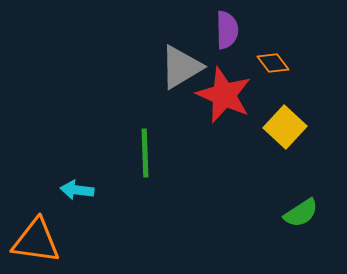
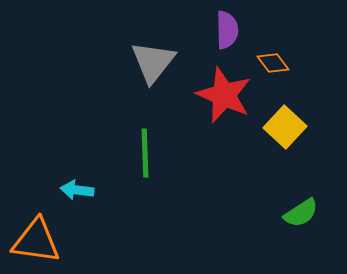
gray triangle: moved 28 px left, 5 px up; rotated 21 degrees counterclockwise
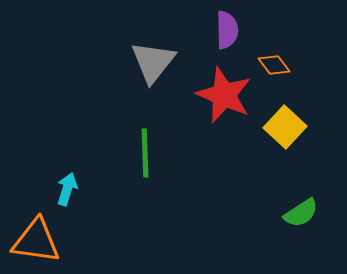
orange diamond: moved 1 px right, 2 px down
cyan arrow: moved 10 px left, 1 px up; rotated 100 degrees clockwise
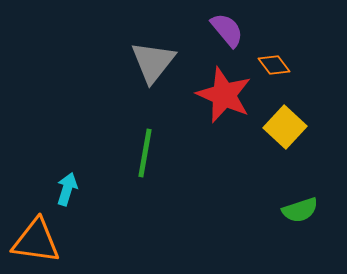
purple semicircle: rotated 39 degrees counterclockwise
green line: rotated 12 degrees clockwise
green semicircle: moved 1 px left, 3 px up; rotated 15 degrees clockwise
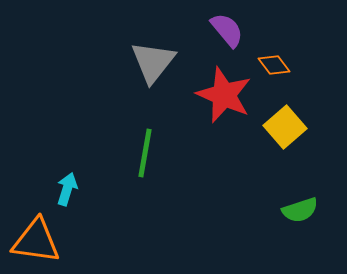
yellow square: rotated 6 degrees clockwise
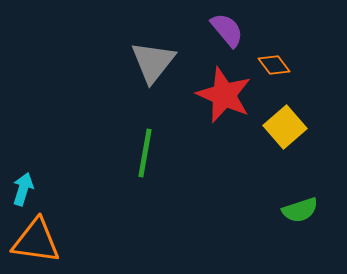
cyan arrow: moved 44 px left
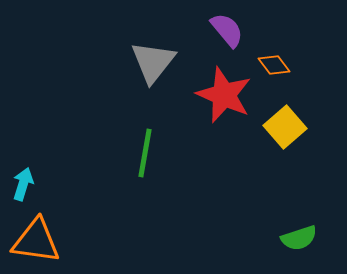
cyan arrow: moved 5 px up
green semicircle: moved 1 px left, 28 px down
